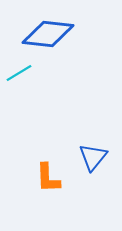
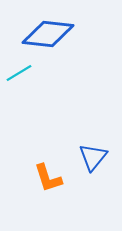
orange L-shape: rotated 16 degrees counterclockwise
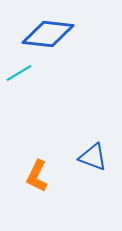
blue triangle: rotated 48 degrees counterclockwise
orange L-shape: moved 11 px left, 2 px up; rotated 44 degrees clockwise
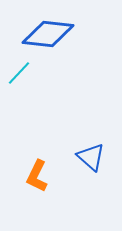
cyan line: rotated 16 degrees counterclockwise
blue triangle: moved 2 px left; rotated 20 degrees clockwise
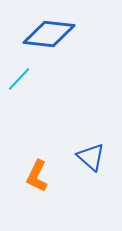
blue diamond: moved 1 px right
cyan line: moved 6 px down
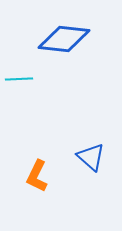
blue diamond: moved 15 px right, 5 px down
cyan line: rotated 44 degrees clockwise
